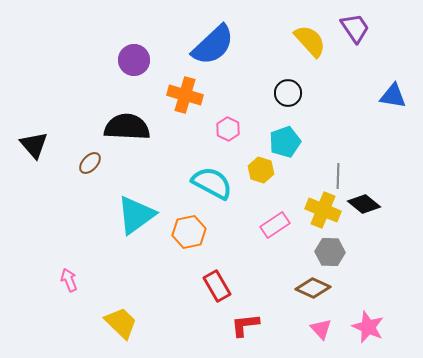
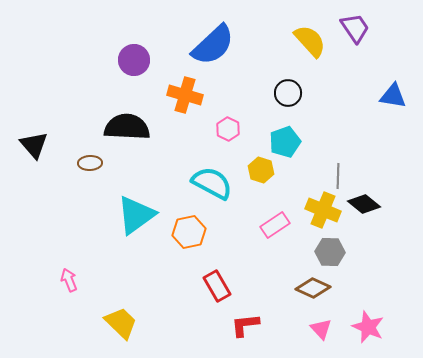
brown ellipse: rotated 45 degrees clockwise
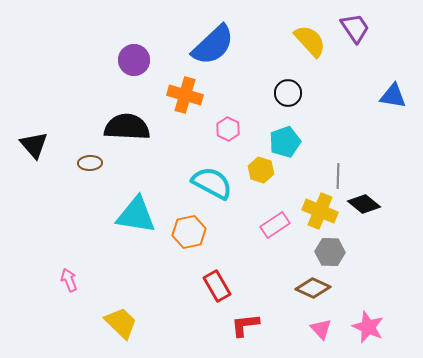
yellow cross: moved 3 px left, 1 px down
cyan triangle: rotated 45 degrees clockwise
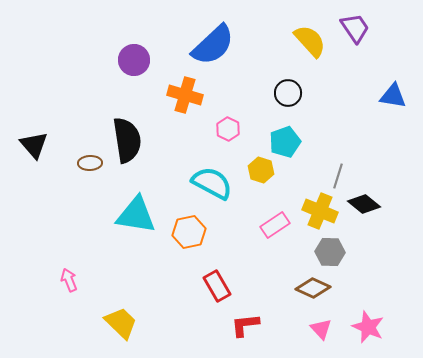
black semicircle: moved 13 px down; rotated 78 degrees clockwise
gray line: rotated 15 degrees clockwise
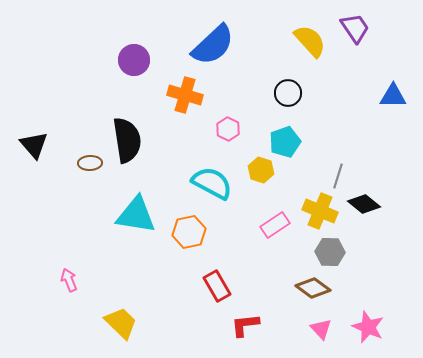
blue triangle: rotated 8 degrees counterclockwise
brown diamond: rotated 12 degrees clockwise
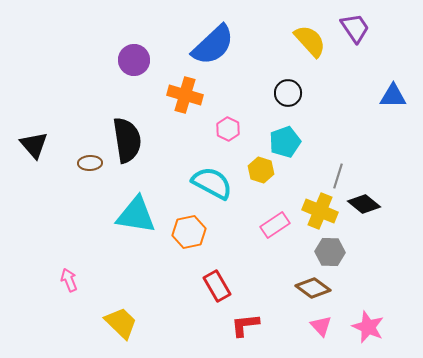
pink triangle: moved 3 px up
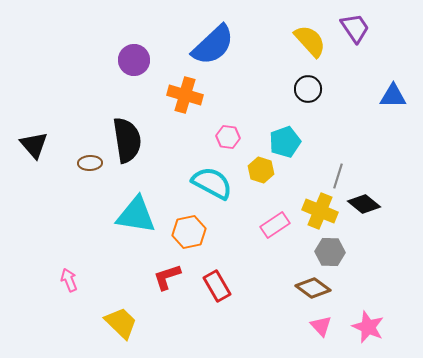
black circle: moved 20 px right, 4 px up
pink hexagon: moved 8 px down; rotated 20 degrees counterclockwise
red L-shape: moved 78 px left, 48 px up; rotated 12 degrees counterclockwise
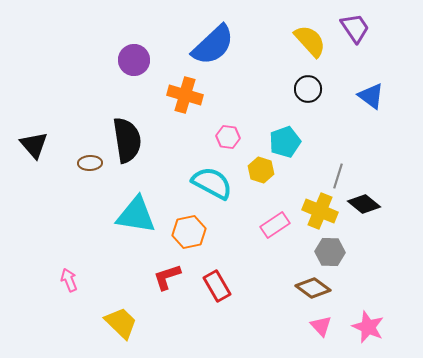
blue triangle: moved 22 px left; rotated 36 degrees clockwise
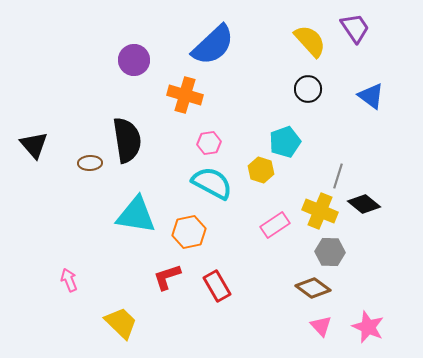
pink hexagon: moved 19 px left, 6 px down; rotated 15 degrees counterclockwise
